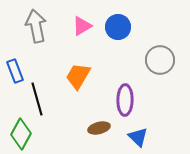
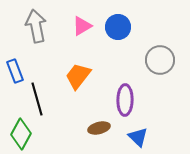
orange trapezoid: rotated 8 degrees clockwise
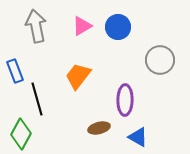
blue triangle: rotated 15 degrees counterclockwise
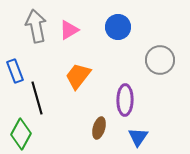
pink triangle: moved 13 px left, 4 px down
black line: moved 1 px up
brown ellipse: rotated 60 degrees counterclockwise
blue triangle: rotated 35 degrees clockwise
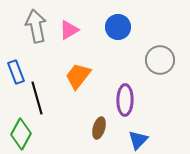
blue rectangle: moved 1 px right, 1 px down
blue triangle: moved 3 px down; rotated 10 degrees clockwise
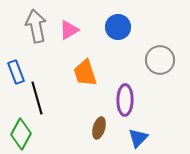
orange trapezoid: moved 7 px right, 3 px up; rotated 56 degrees counterclockwise
blue triangle: moved 2 px up
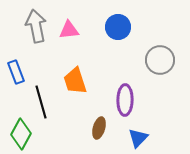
pink triangle: rotated 25 degrees clockwise
orange trapezoid: moved 10 px left, 8 px down
black line: moved 4 px right, 4 px down
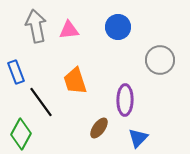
black line: rotated 20 degrees counterclockwise
brown ellipse: rotated 20 degrees clockwise
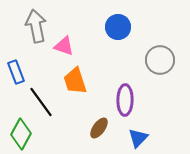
pink triangle: moved 5 px left, 16 px down; rotated 25 degrees clockwise
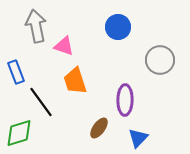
green diamond: moved 2 px left, 1 px up; rotated 44 degrees clockwise
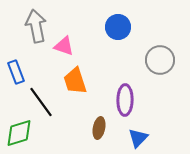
brown ellipse: rotated 25 degrees counterclockwise
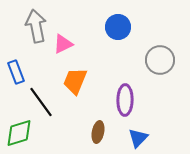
pink triangle: moved 1 px left, 2 px up; rotated 45 degrees counterclockwise
orange trapezoid: rotated 40 degrees clockwise
brown ellipse: moved 1 px left, 4 px down
